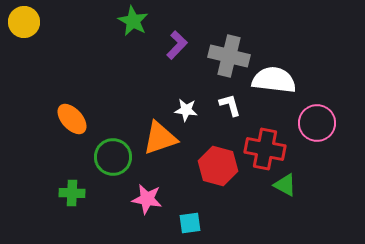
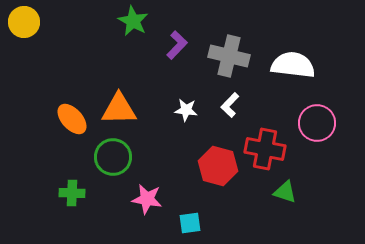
white semicircle: moved 19 px right, 15 px up
white L-shape: rotated 120 degrees counterclockwise
orange triangle: moved 41 px left, 29 px up; rotated 18 degrees clockwise
green triangle: moved 7 px down; rotated 10 degrees counterclockwise
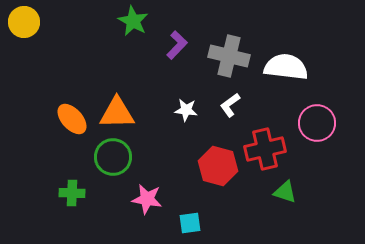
white semicircle: moved 7 px left, 2 px down
white L-shape: rotated 10 degrees clockwise
orange triangle: moved 2 px left, 4 px down
red cross: rotated 24 degrees counterclockwise
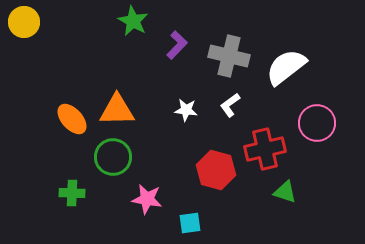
white semicircle: rotated 45 degrees counterclockwise
orange triangle: moved 3 px up
red hexagon: moved 2 px left, 4 px down
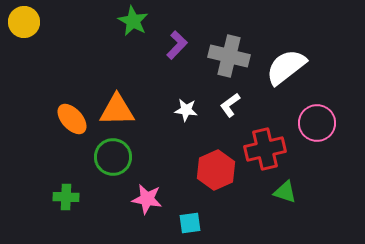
red hexagon: rotated 21 degrees clockwise
green cross: moved 6 px left, 4 px down
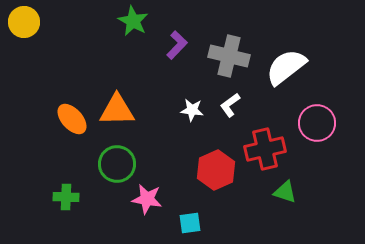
white star: moved 6 px right
green circle: moved 4 px right, 7 px down
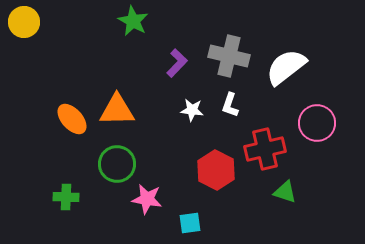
purple L-shape: moved 18 px down
white L-shape: rotated 35 degrees counterclockwise
red hexagon: rotated 9 degrees counterclockwise
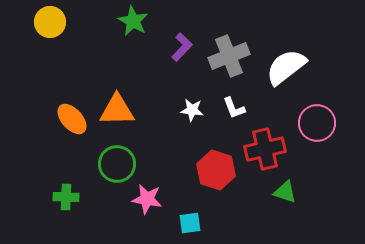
yellow circle: moved 26 px right
gray cross: rotated 36 degrees counterclockwise
purple L-shape: moved 5 px right, 16 px up
white L-shape: moved 4 px right, 3 px down; rotated 40 degrees counterclockwise
red hexagon: rotated 9 degrees counterclockwise
